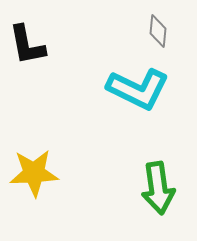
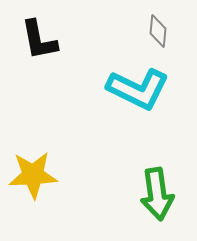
black L-shape: moved 12 px right, 5 px up
yellow star: moved 1 px left, 2 px down
green arrow: moved 1 px left, 6 px down
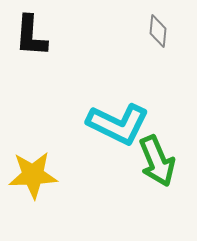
black L-shape: moved 8 px left, 4 px up; rotated 15 degrees clockwise
cyan L-shape: moved 20 px left, 35 px down
green arrow: moved 33 px up; rotated 15 degrees counterclockwise
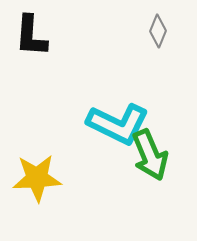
gray diamond: rotated 16 degrees clockwise
green arrow: moved 7 px left, 6 px up
yellow star: moved 4 px right, 3 px down
